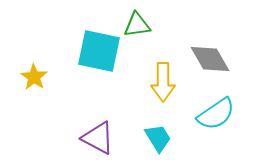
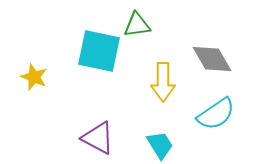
gray diamond: moved 2 px right
yellow star: rotated 12 degrees counterclockwise
cyan trapezoid: moved 2 px right, 7 px down
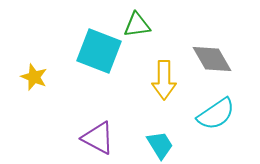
cyan square: rotated 9 degrees clockwise
yellow arrow: moved 1 px right, 2 px up
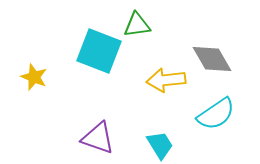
yellow arrow: moved 2 px right; rotated 84 degrees clockwise
purple triangle: rotated 9 degrees counterclockwise
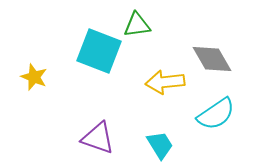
yellow arrow: moved 1 px left, 2 px down
